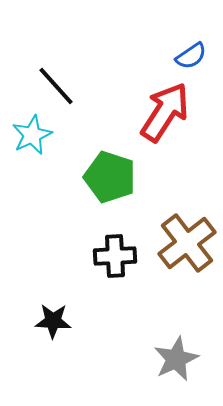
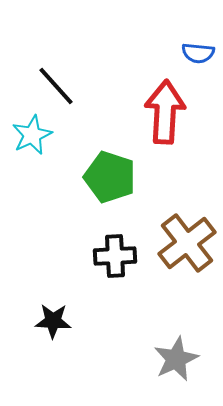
blue semicircle: moved 7 px right, 3 px up; rotated 40 degrees clockwise
red arrow: rotated 30 degrees counterclockwise
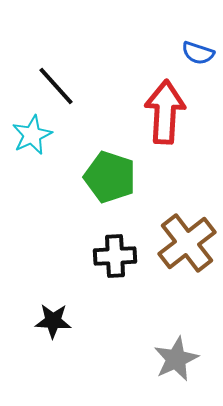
blue semicircle: rotated 12 degrees clockwise
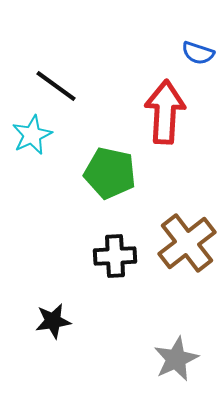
black line: rotated 12 degrees counterclockwise
green pentagon: moved 4 px up; rotated 6 degrees counterclockwise
black star: rotated 12 degrees counterclockwise
